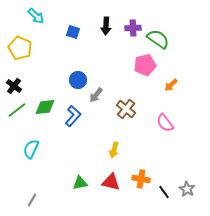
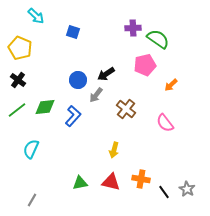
black arrow: moved 48 px down; rotated 54 degrees clockwise
black cross: moved 4 px right, 6 px up
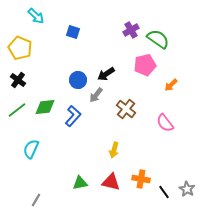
purple cross: moved 2 px left, 2 px down; rotated 28 degrees counterclockwise
gray line: moved 4 px right
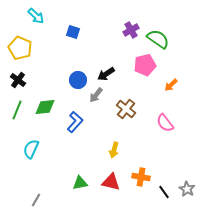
green line: rotated 30 degrees counterclockwise
blue L-shape: moved 2 px right, 6 px down
orange cross: moved 2 px up
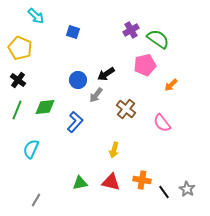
pink semicircle: moved 3 px left
orange cross: moved 1 px right, 3 px down
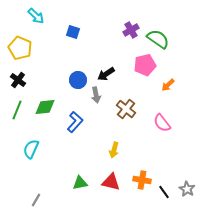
orange arrow: moved 3 px left
gray arrow: rotated 49 degrees counterclockwise
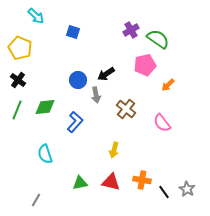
cyan semicircle: moved 14 px right, 5 px down; rotated 42 degrees counterclockwise
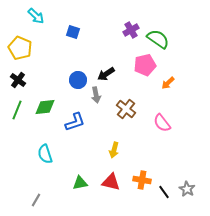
orange arrow: moved 2 px up
blue L-shape: rotated 30 degrees clockwise
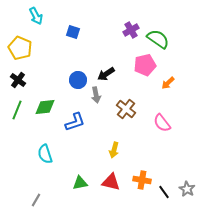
cyan arrow: rotated 18 degrees clockwise
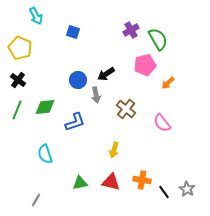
green semicircle: rotated 25 degrees clockwise
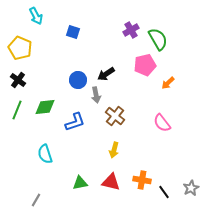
brown cross: moved 11 px left, 7 px down
gray star: moved 4 px right, 1 px up; rotated 14 degrees clockwise
